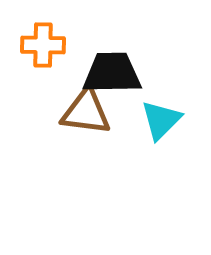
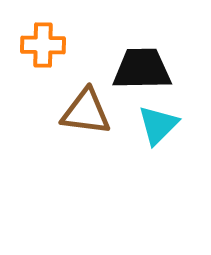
black trapezoid: moved 30 px right, 4 px up
cyan triangle: moved 3 px left, 5 px down
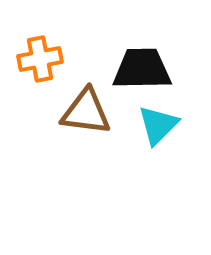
orange cross: moved 3 px left, 14 px down; rotated 12 degrees counterclockwise
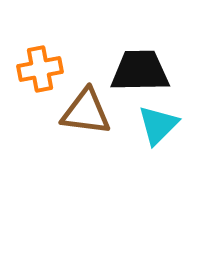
orange cross: moved 10 px down
black trapezoid: moved 2 px left, 2 px down
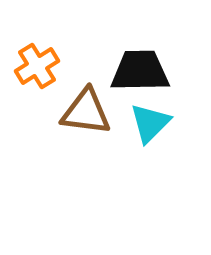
orange cross: moved 3 px left, 3 px up; rotated 21 degrees counterclockwise
cyan triangle: moved 8 px left, 2 px up
